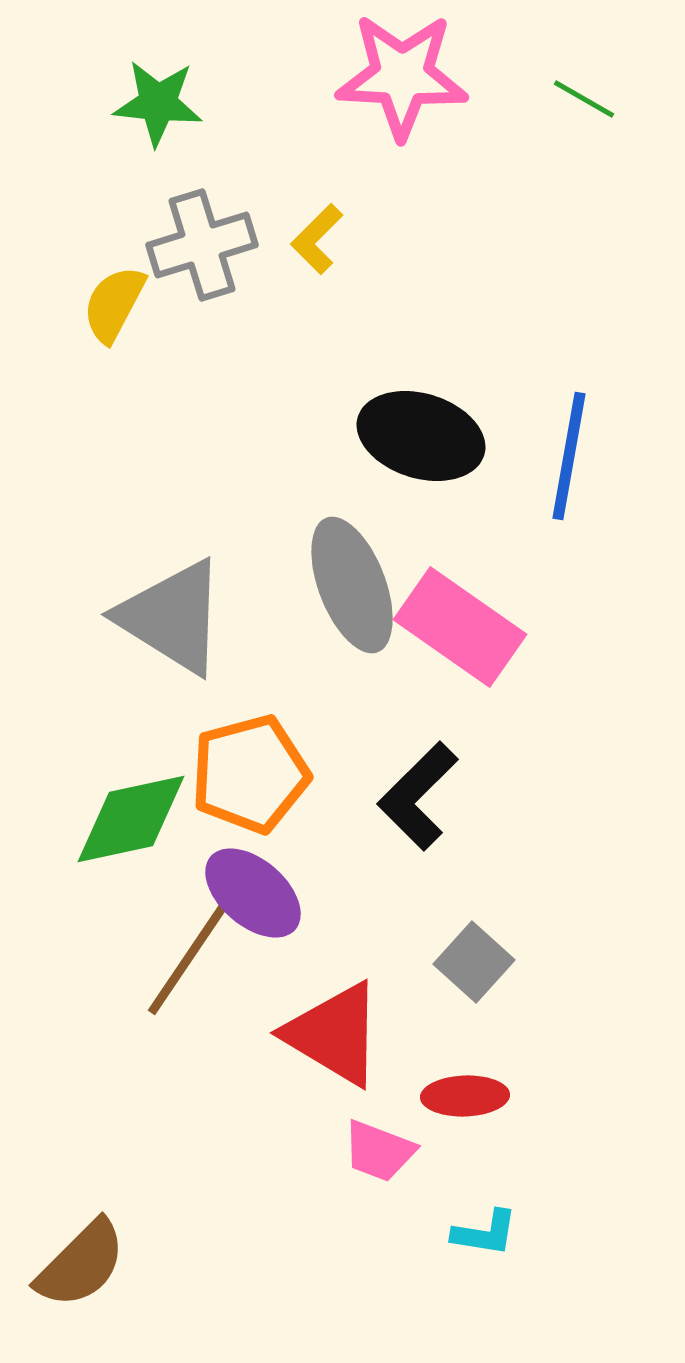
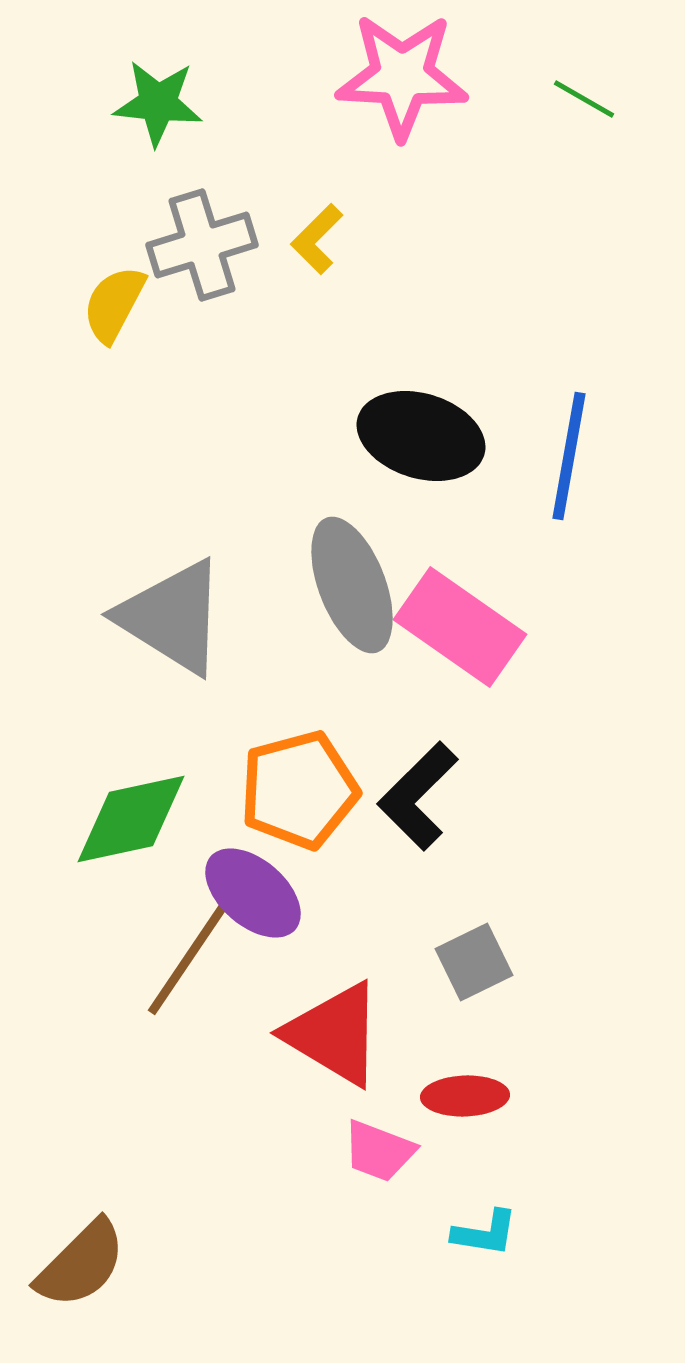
orange pentagon: moved 49 px right, 16 px down
gray square: rotated 22 degrees clockwise
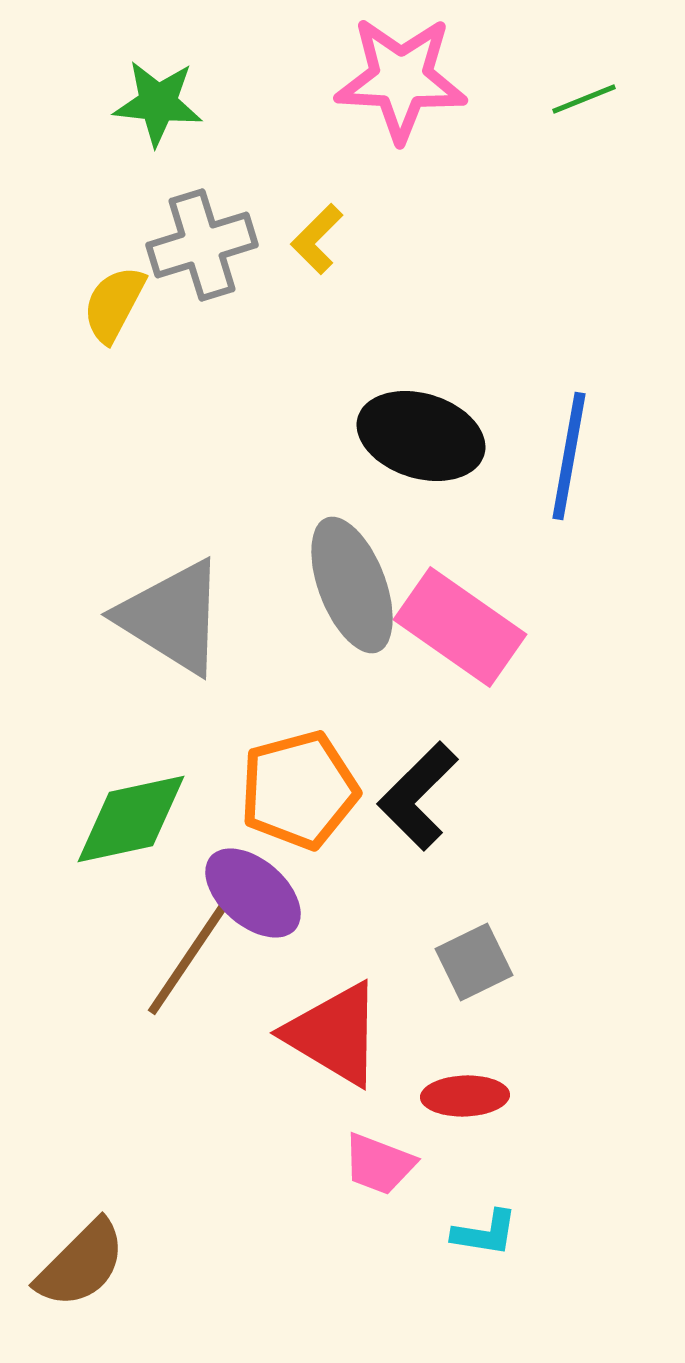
pink star: moved 1 px left, 3 px down
green line: rotated 52 degrees counterclockwise
pink trapezoid: moved 13 px down
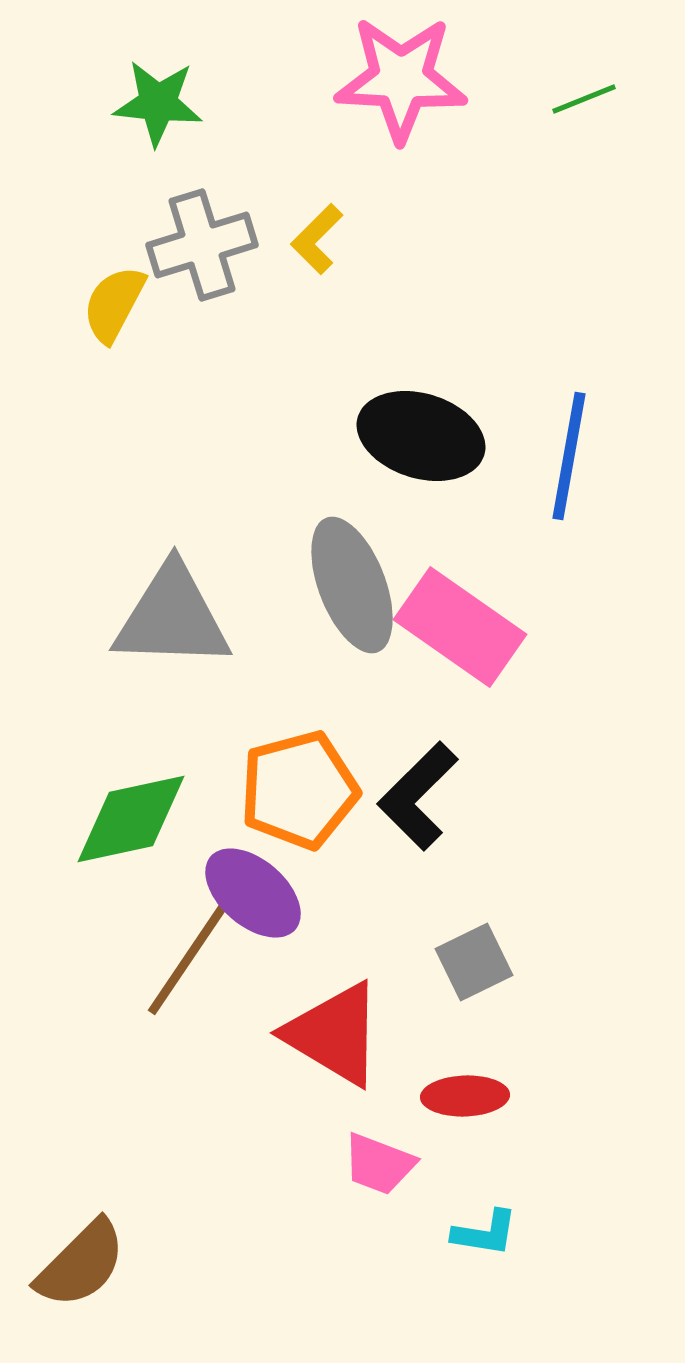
gray triangle: rotated 30 degrees counterclockwise
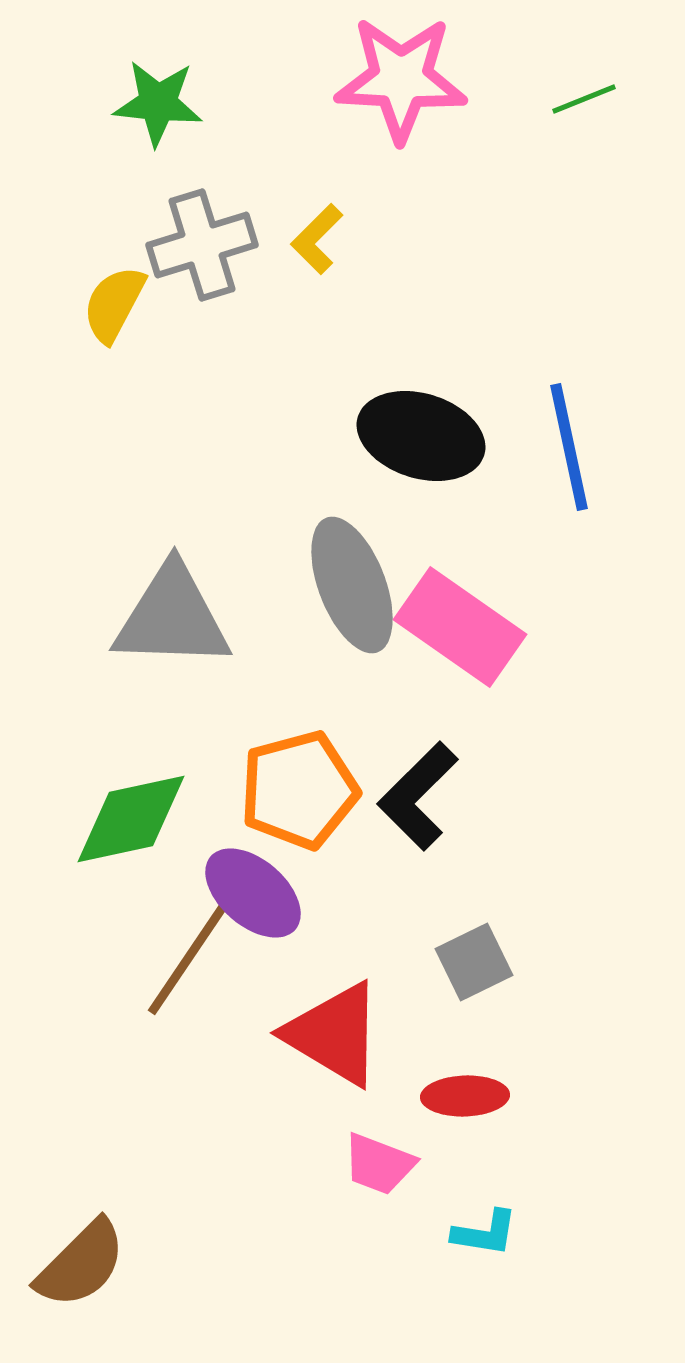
blue line: moved 9 px up; rotated 22 degrees counterclockwise
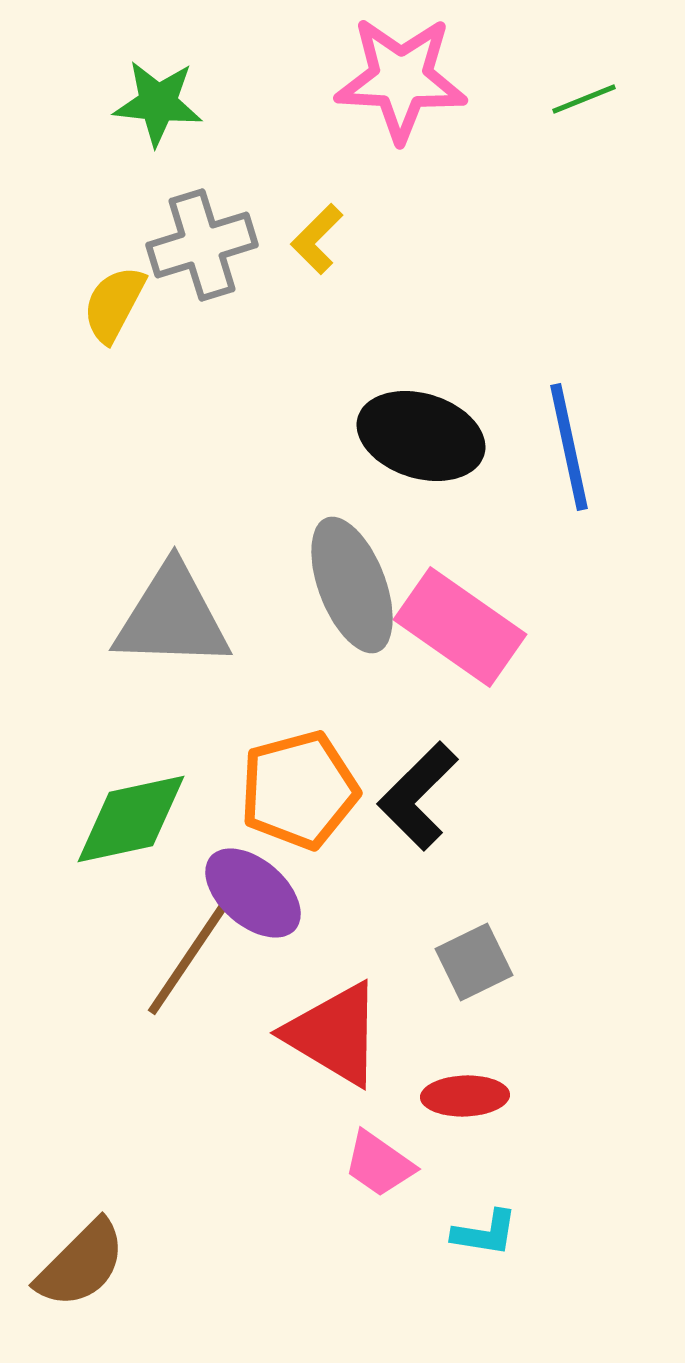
pink trapezoid: rotated 14 degrees clockwise
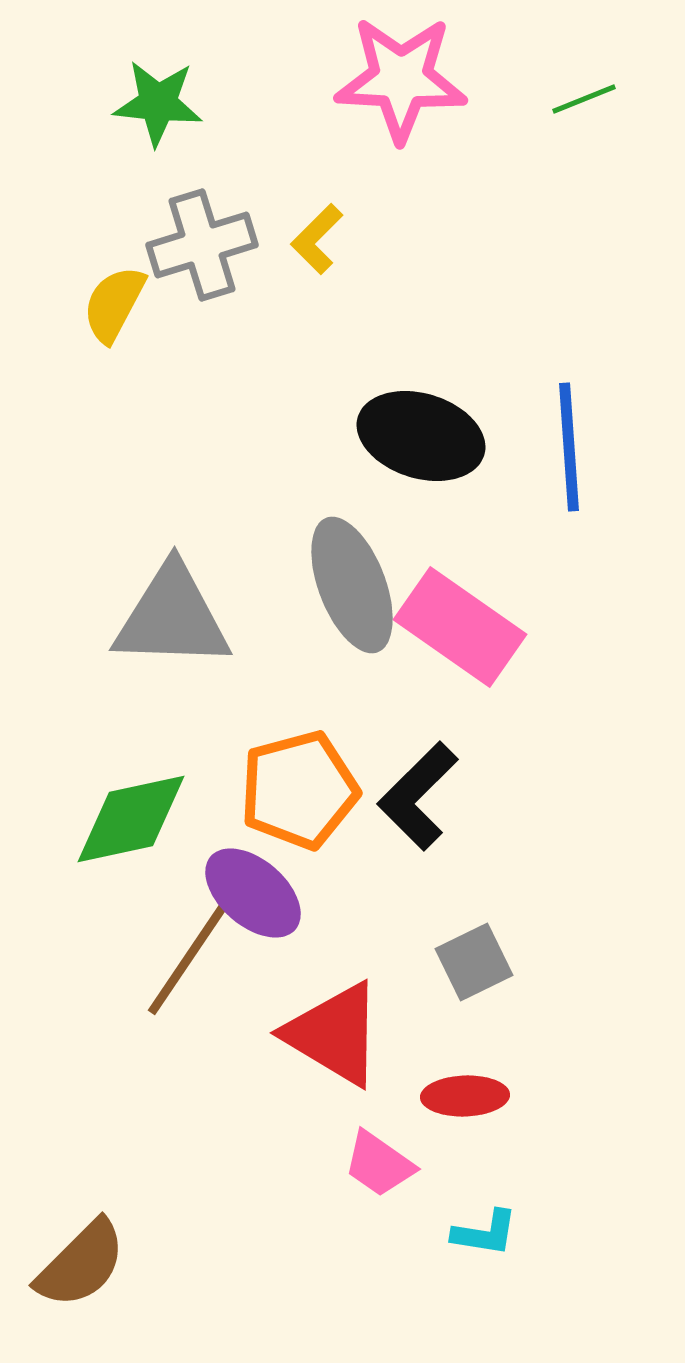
blue line: rotated 8 degrees clockwise
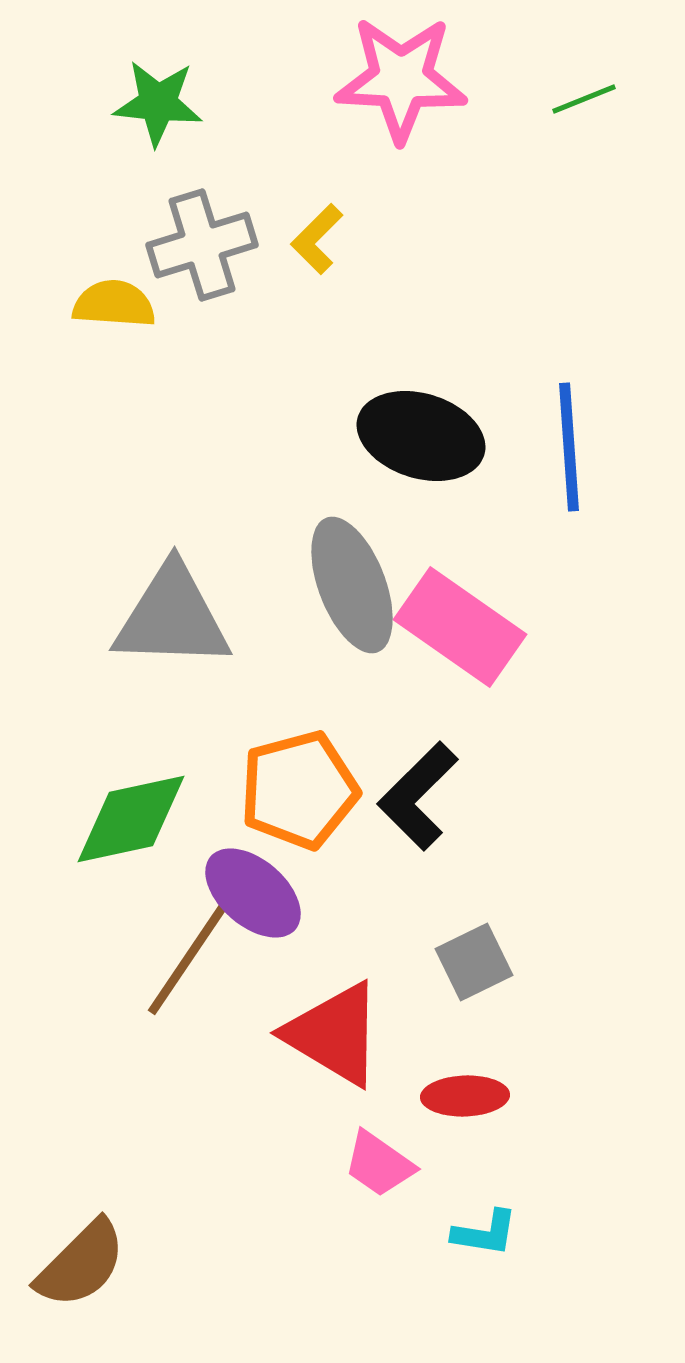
yellow semicircle: rotated 66 degrees clockwise
